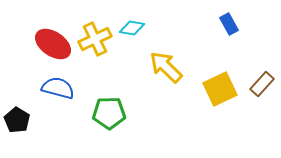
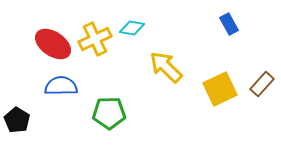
blue semicircle: moved 3 px right, 2 px up; rotated 16 degrees counterclockwise
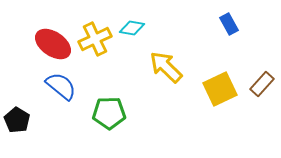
blue semicircle: rotated 40 degrees clockwise
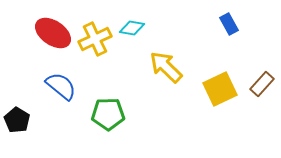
red ellipse: moved 11 px up
green pentagon: moved 1 px left, 1 px down
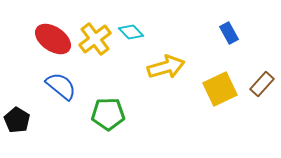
blue rectangle: moved 9 px down
cyan diamond: moved 1 px left, 4 px down; rotated 35 degrees clockwise
red ellipse: moved 6 px down
yellow cross: rotated 12 degrees counterclockwise
yellow arrow: rotated 120 degrees clockwise
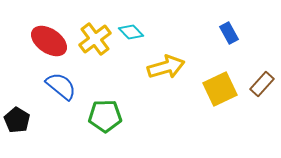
red ellipse: moved 4 px left, 2 px down
green pentagon: moved 3 px left, 2 px down
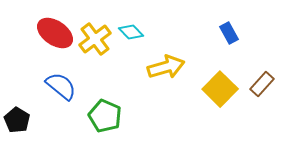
red ellipse: moved 6 px right, 8 px up
yellow square: rotated 20 degrees counterclockwise
green pentagon: rotated 24 degrees clockwise
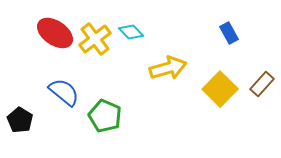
yellow arrow: moved 2 px right, 1 px down
blue semicircle: moved 3 px right, 6 px down
black pentagon: moved 3 px right
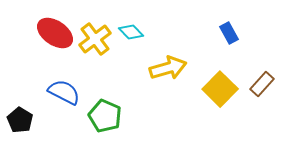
blue semicircle: rotated 12 degrees counterclockwise
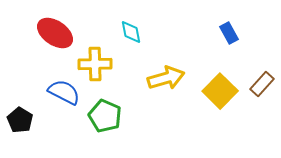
cyan diamond: rotated 35 degrees clockwise
yellow cross: moved 25 px down; rotated 36 degrees clockwise
yellow arrow: moved 2 px left, 10 px down
yellow square: moved 2 px down
